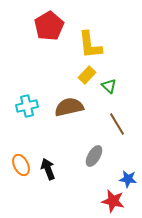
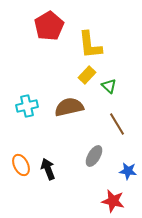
blue star: moved 8 px up
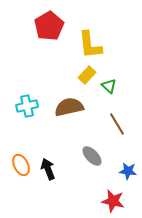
gray ellipse: moved 2 px left; rotated 75 degrees counterclockwise
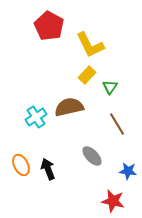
red pentagon: rotated 12 degrees counterclockwise
yellow L-shape: rotated 20 degrees counterclockwise
green triangle: moved 1 px right, 1 px down; rotated 21 degrees clockwise
cyan cross: moved 9 px right, 11 px down; rotated 20 degrees counterclockwise
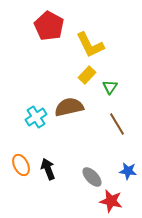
gray ellipse: moved 21 px down
red star: moved 2 px left
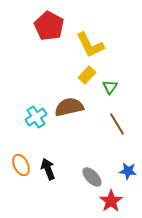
red star: rotated 25 degrees clockwise
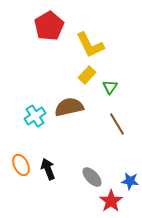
red pentagon: rotated 12 degrees clockwise
cyan cross: moved 1 px left, 1 px up
blue star: moved 2 px right, 10 px down
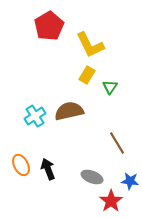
yellow rectangle: rotated 12 degrees counterclockwise
brown semicircle: moved 4 px down
brown line: moved 19 px down
gray ellipse: rotated 25 degrees counterclockwise
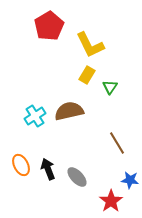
gray ellipse: moved 15 px left; rotated 25 degrees clockwise
blue star: moved 1 px up
